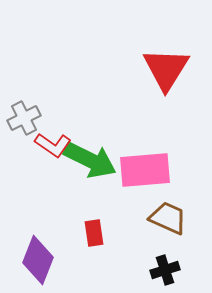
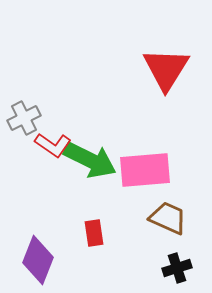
black cross: moved 12 px right, 2 px up
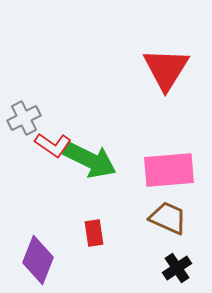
pink rectangle: moved 24 px right
black cross: rotated 16 degrees counterclockwise
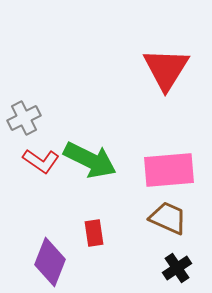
red L-shape: moved 12 px left, 16 px down
purple diamond: moved 12 px right, 2 px down
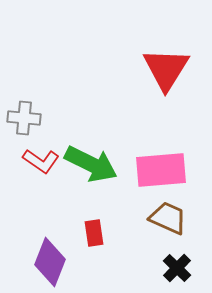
gray cross: rotated 32 degrees clockwise
green arrow: moved 1 px right, 4 px down
pink rectangle: moved 8 px left
black cross: rotated 12 degrees counterclockwise
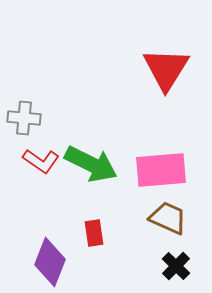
black cross: moved 1 px left, 2 px up
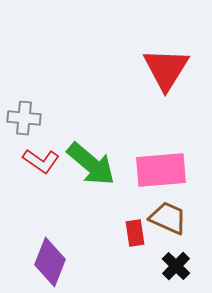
green arrow: rotated 14 degrees clockwise
red rectangle: moved 41 px right
